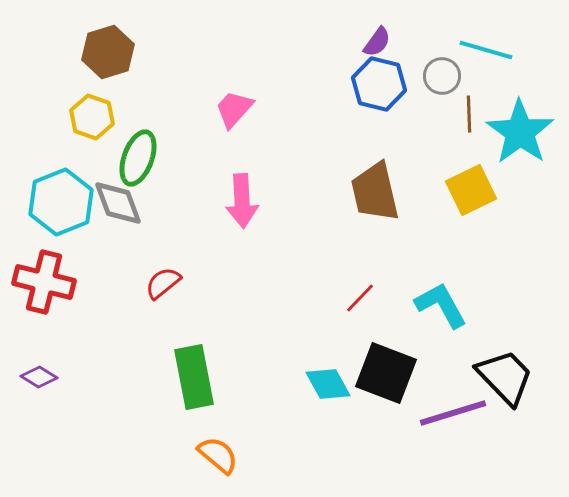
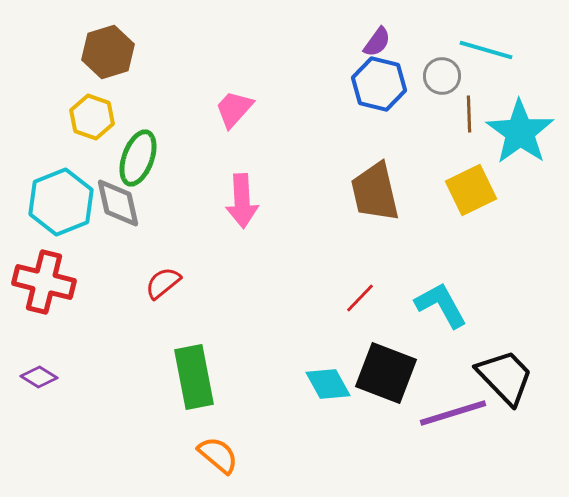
gray diamond: rotated 8 degrees clockwise
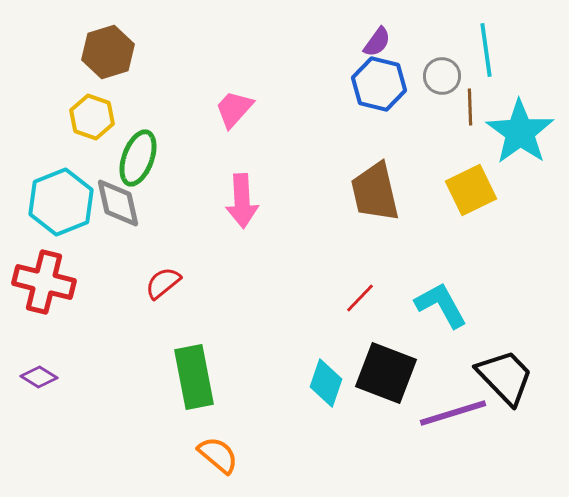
cyan line: rotated 66 degrees clockwise
brown line: moved 1 px right, 7 px up
cyan diamond: moved 2 px left, 1 px up; rotated 48 degrees clockwise
